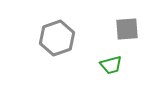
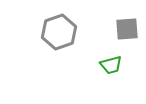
gray hexagon: moved 2 px right, 6 px up
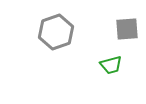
gray hexagon: moved 3 px left
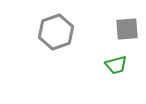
green trapezoid: moved 5 px right
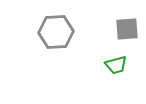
gray hexagon: rotated 16 degrees clockwise
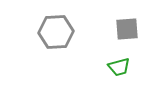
green trapezoid: moved 3 px right, 2 px down
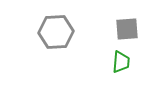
green trapezoid: moved 2 px right, 5 px up; rotated 70 degrees counterclockwise
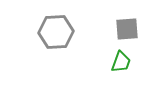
green trapezoid: rotated 15 degrees clockwise
